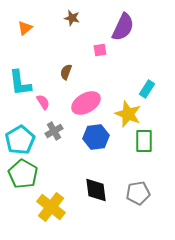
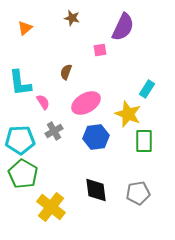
cyan pentagon: rotated 28 degrees clockwise
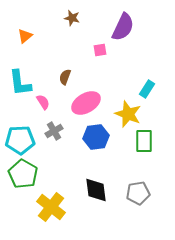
orange triangle: moved 8 px down
brown semicircle: moved 1 px left, 5 px down
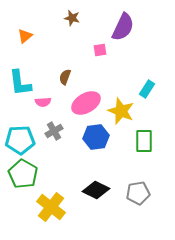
pink semicircle: rotated 119 degrees clockwise
yellow star: moved 7 px left, 3 px up
black diamond: rotated 56 degrees counterclockwise
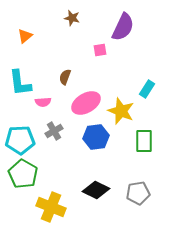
yellow cross: rotated 16 degrees counterclockwise
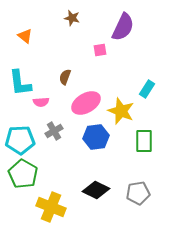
orange triangle: rotated 42 degrees counterclockwise
pink semicircle: moved 2 px left
